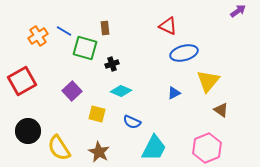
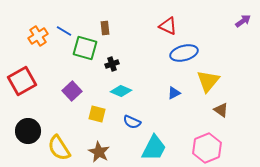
purple arrow: moved 5 px right, 10 px down
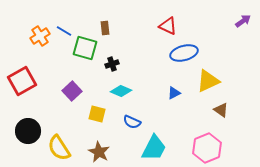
orange cross: moved 2 px right
yellow triangle: rotated 25 degrees clockwise
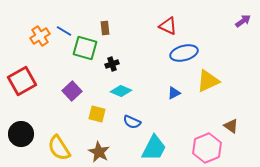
brown triangle: moved 10 px right, 16 px down
black circle: moved 7 px left, 3 px down
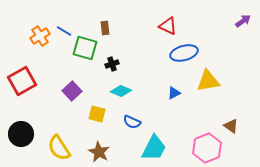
yellow triangle: rotated 15 degrees clockwise
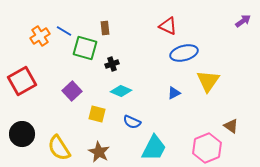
yellow triangle: rotated 45 degrees counterclockwise
black circle: moved 1 px right
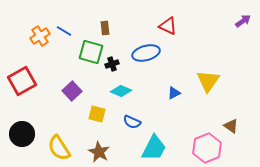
green square: moved 6 px right, 4 px down
blue ellipse: moved 38 px left
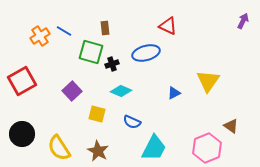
purple arrow: rotated 28 degrees counterclockwise
brown star: moved 1 px left, 1 px up
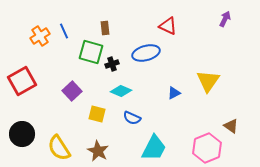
purple arrow: moved 18 px left, 2 px up
blue line: rotated 35 degrees clockwise
blue semicircle: moved 4 px up
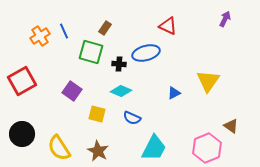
brown rectangle: rotated 40 degrees clockwise
black cross: moved 7 px right; rotated 24 degrees clockwise
purple square: rotated 12 degrees counterclockwise
